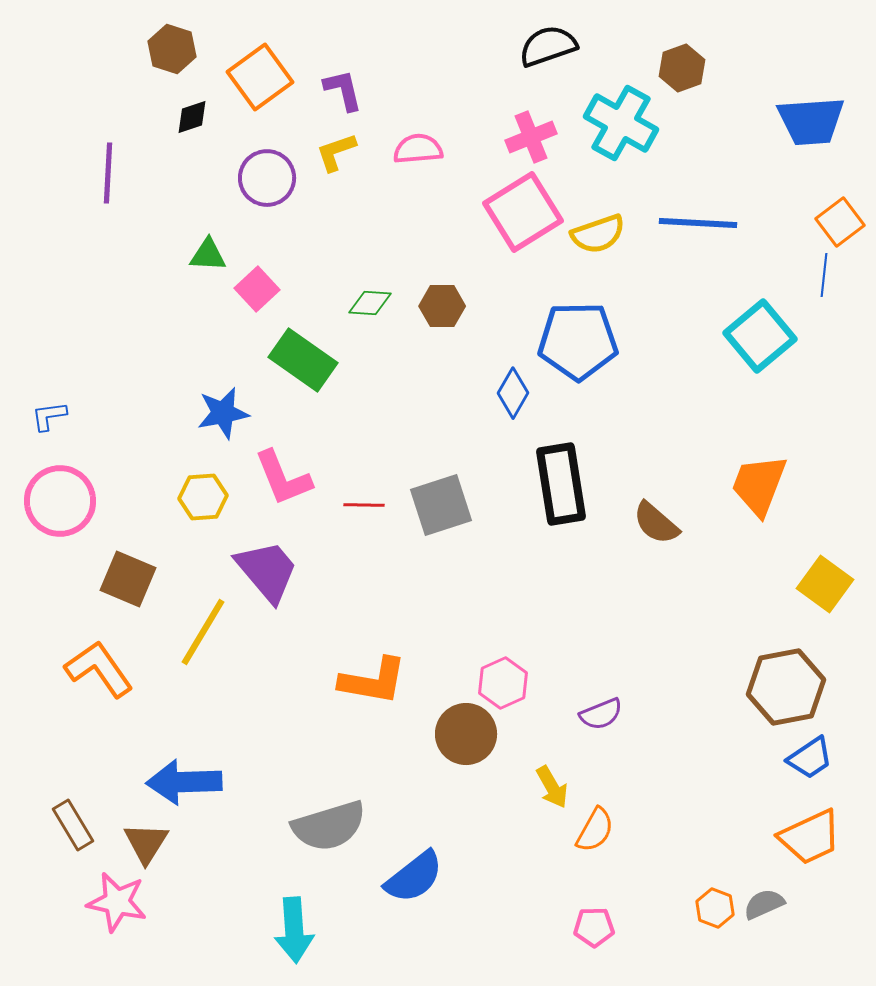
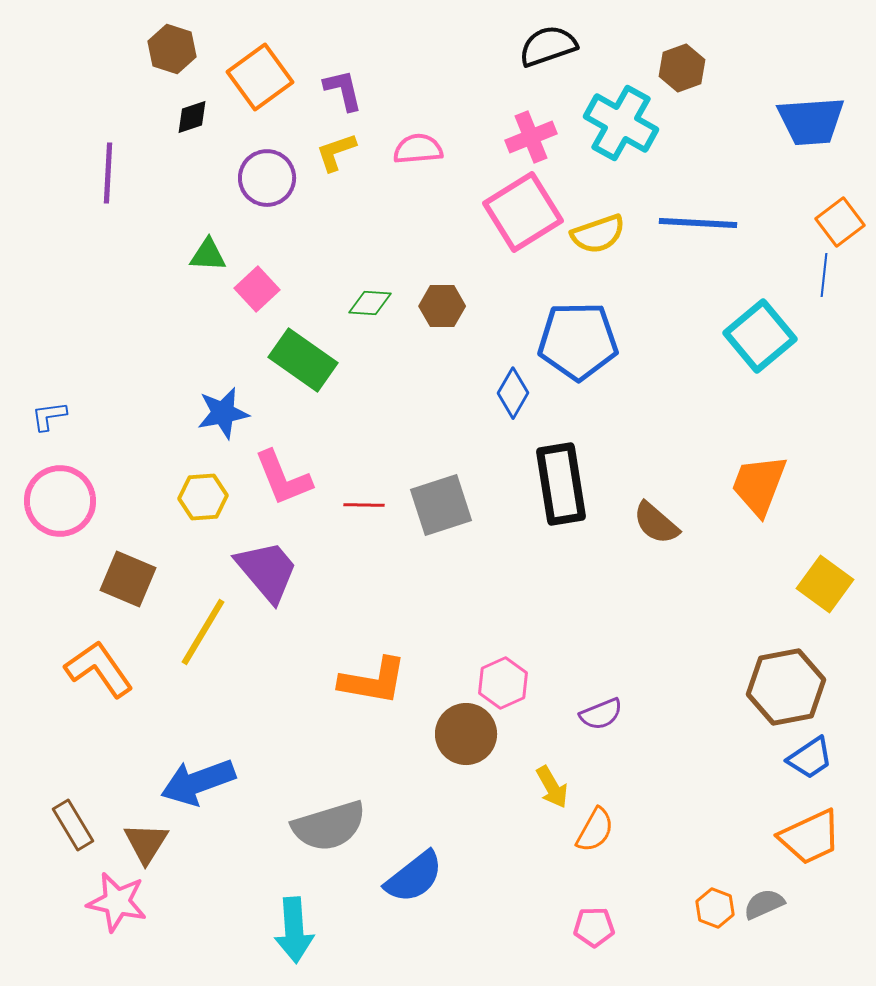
blue arrow at (184, 782): moved 14 px right; rotated 18 degrees counterclockwise
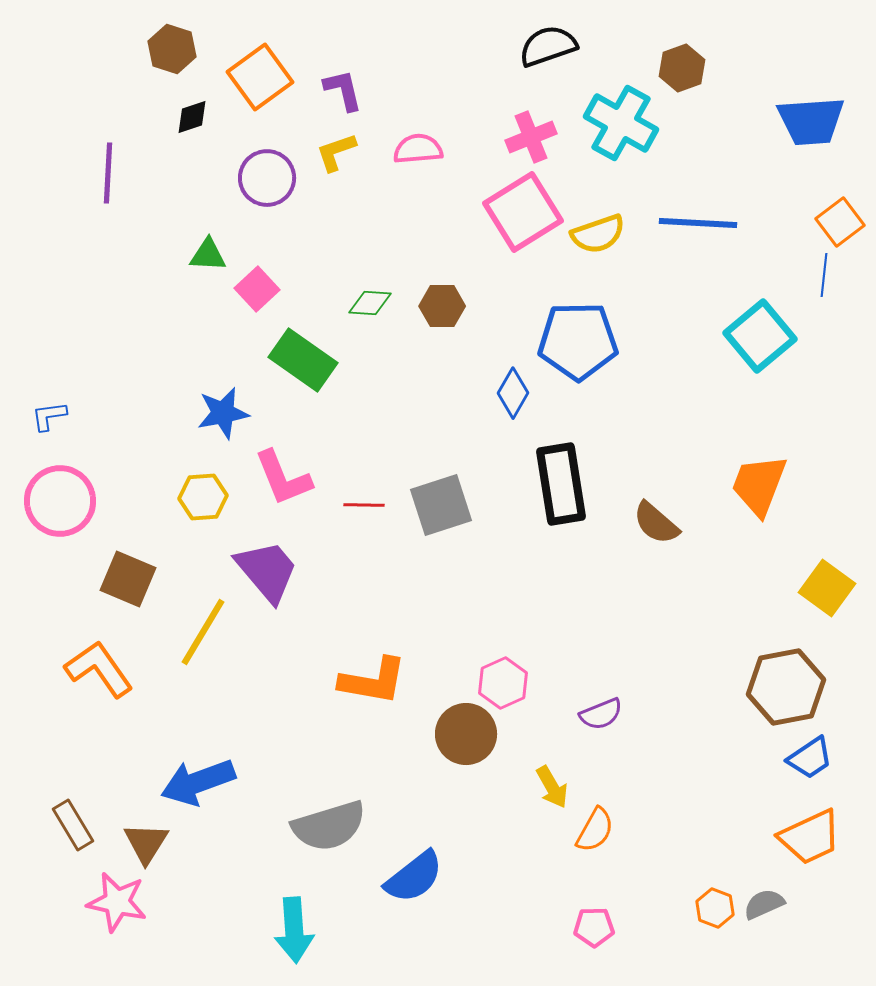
yellow square at (825, 584): moved 2 px right, 4 px down
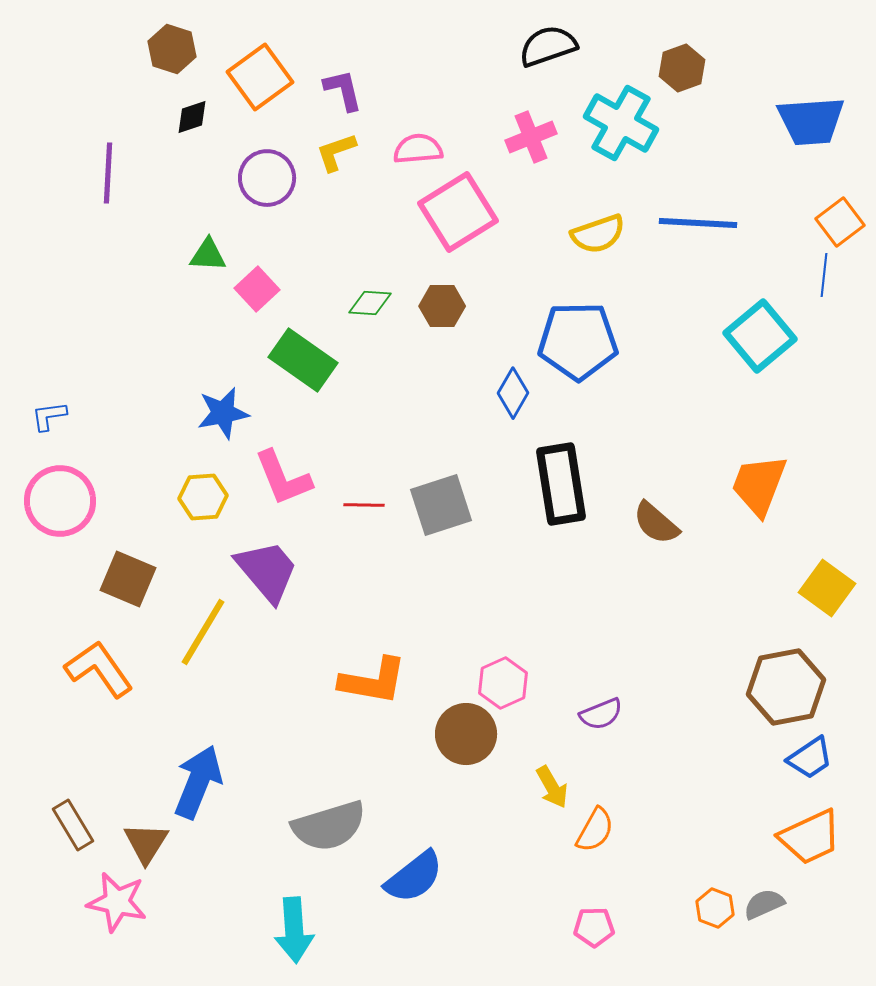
pink square at (523, 212): moved 65 px left
blue arrow at (198, 782): rotated 132 degrees clockwise
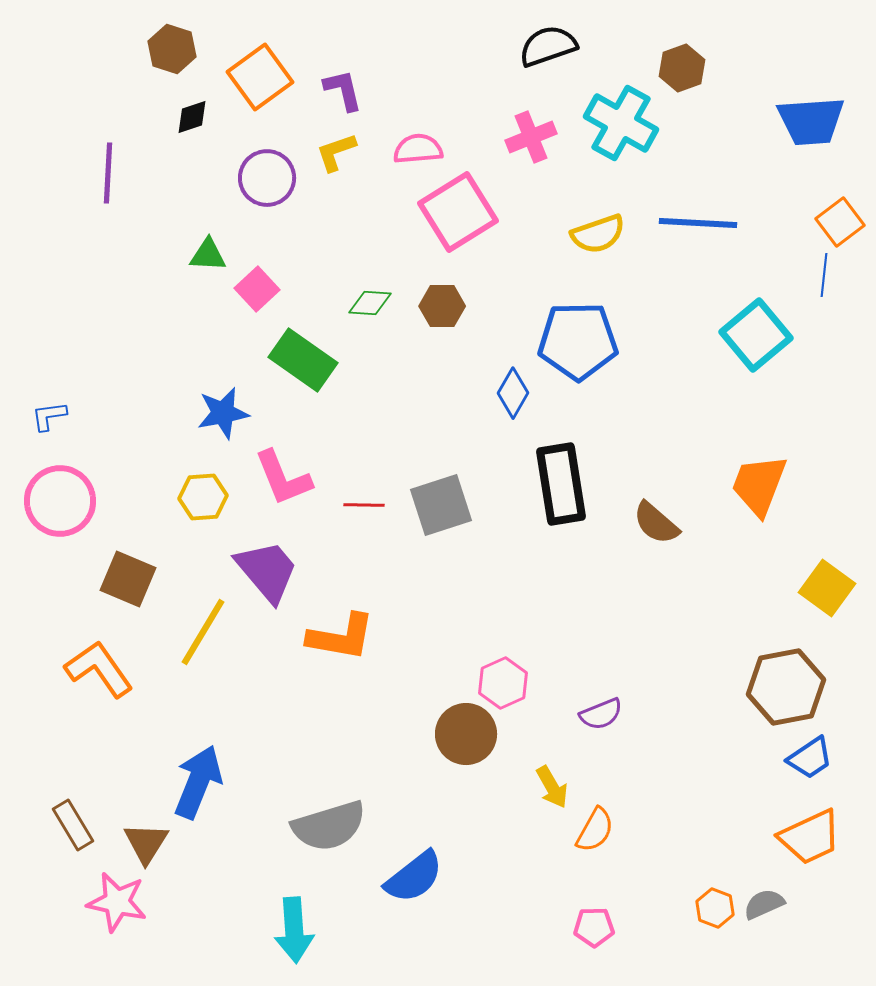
cyan square at (760, 336): moved 4 px left, 1 px up
orange L-shape at (373, 681): moved 32 px left, 44 px up
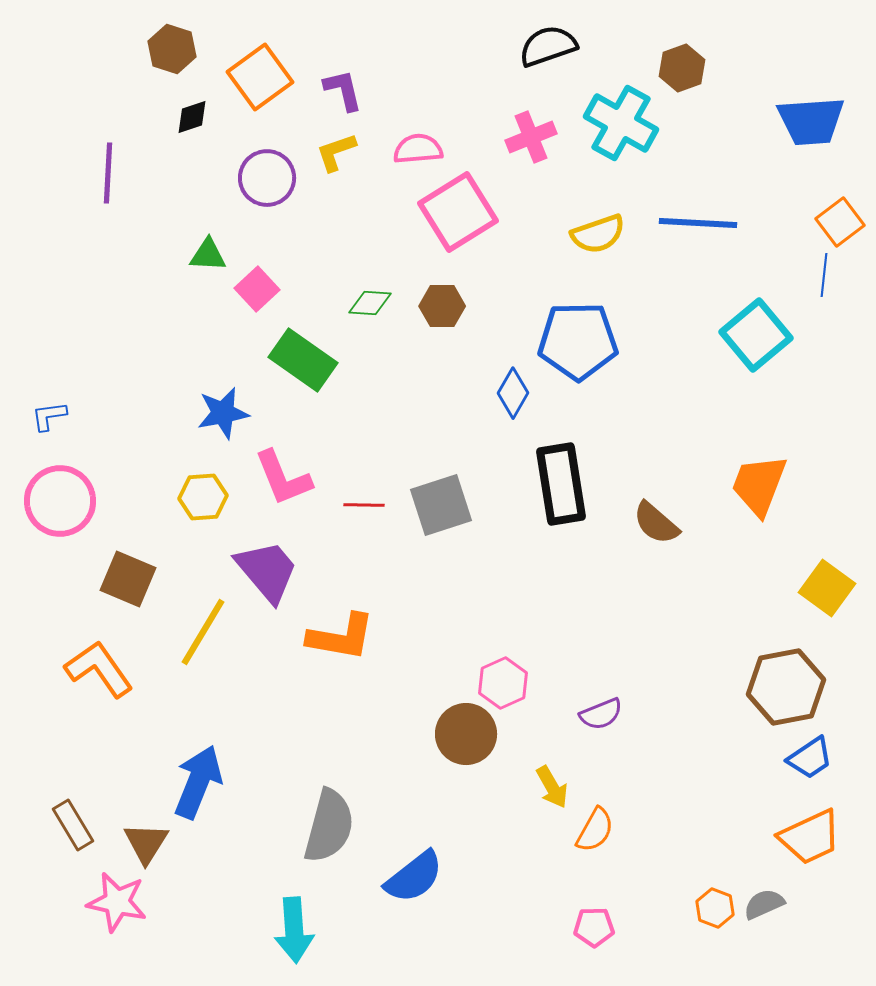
gray semicircle at (329, 826): rotated 58 degrees counterclockwise
